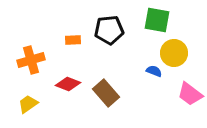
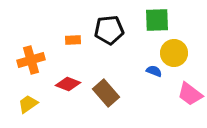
green square: rotated 12 degrees counterclockwise
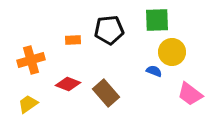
yellow circle: moved 2 px left, 1 px up
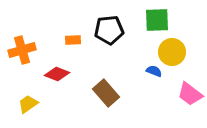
orange cross: moved 9 px left, 10 px up
red diamond: moved 11 px left, 10 px up
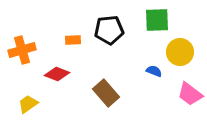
yellow circle: moved 8 px right
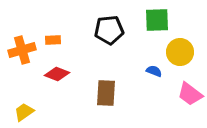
orange rectangle: moved 20 px left
brown rectangle: rotated 44 degrees clockwise
yellow trapezoid: moved 4 px left, 8 px down
